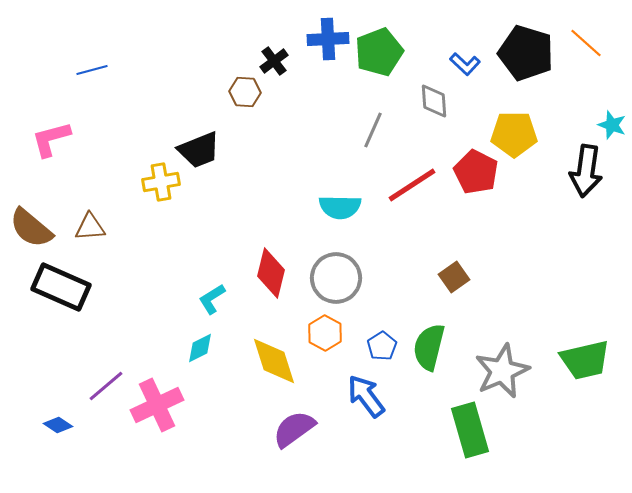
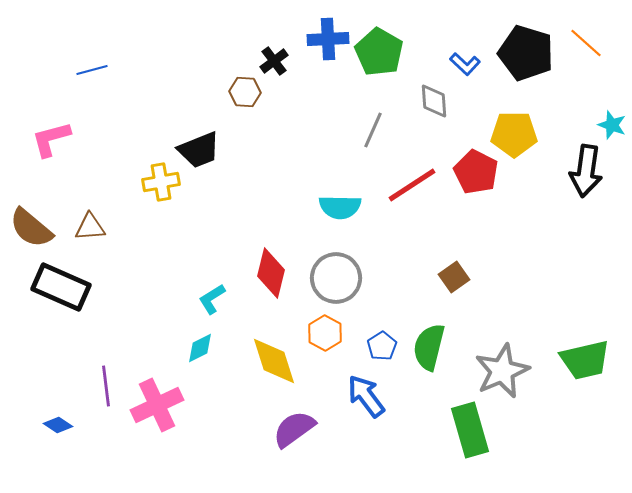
green pentagon: rotated 21 degrees counterclockwise
purple line: rotated 57 degrees counterclockwise
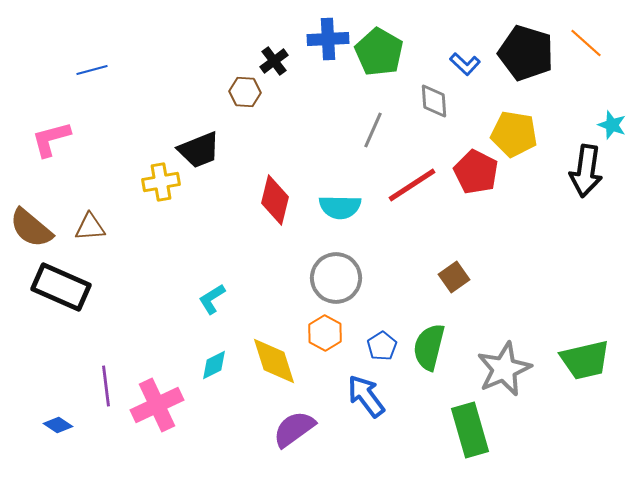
yellow pentagon: rotated 9 degrees clockwise
red diamond: moved 4 px right, 73 px up
cyan diamond: moved 14 px right, 17 px down
gray star: moved 2 px right, 2 px up
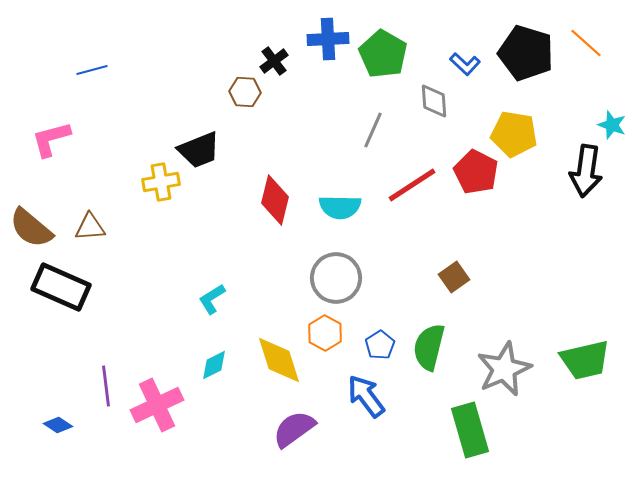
green pentagon: moved 4 px right, 2 px down
blue pentagon: moved 2 px left, 1 px up
yellow diamond: moved 5 px right, 1 px up
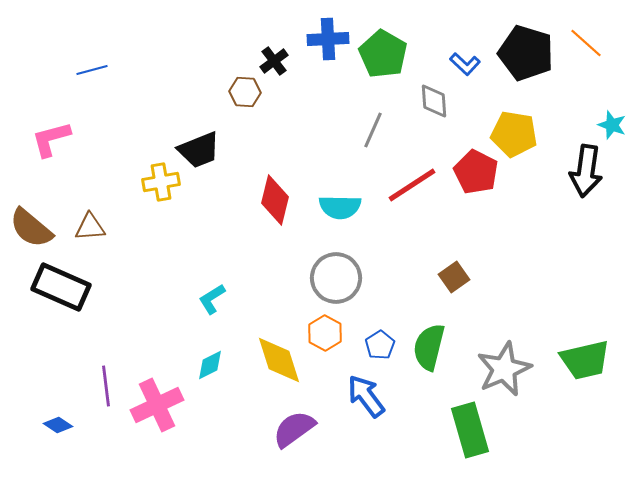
cyan diamond: moved 4 px left
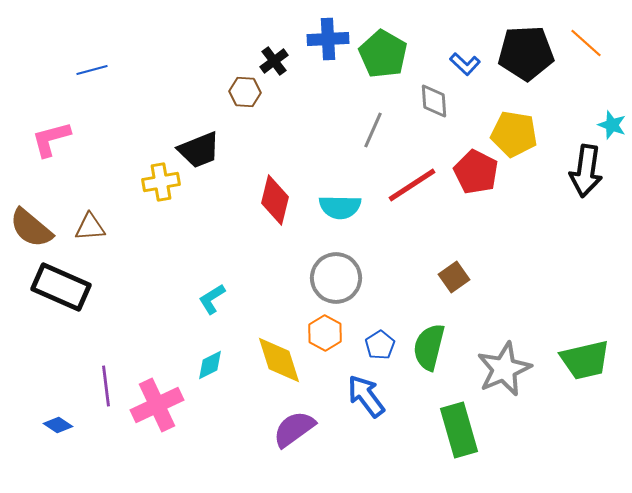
black pentagon: rotated 20 degrees counterclockwise
green rectangle: moved 11 px left
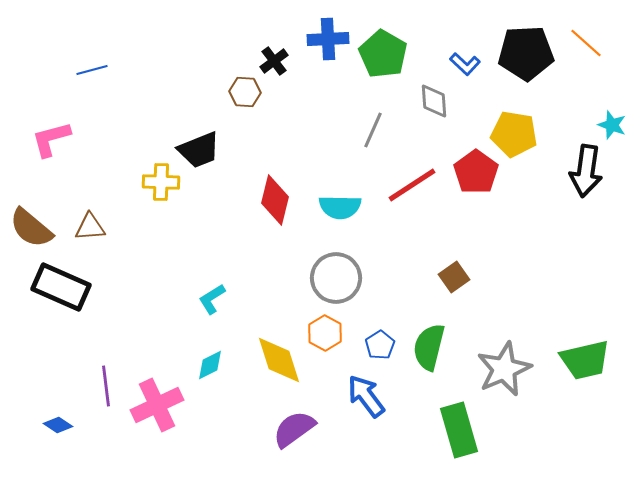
red pentagon: rotated 9 degrees clockwise
yellow cross: rotated 12 degrees clockwise
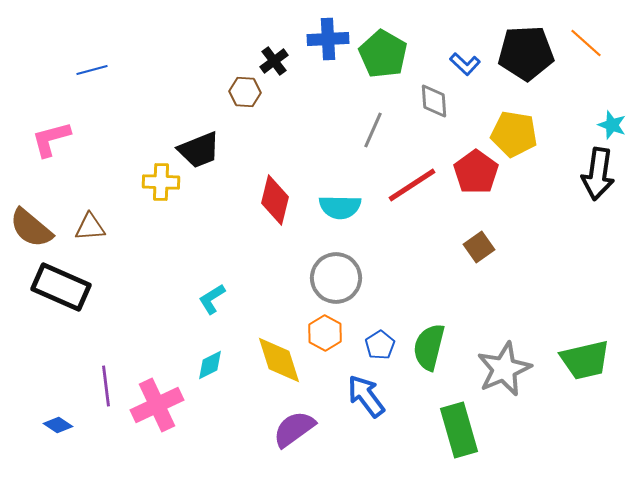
black arrow: moved 12 px right, 3 px down
brown square: moved 25 px right, 30 px up
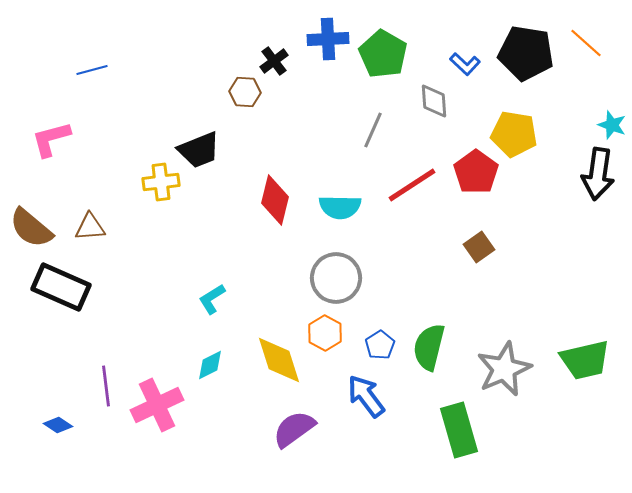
black pentagon: rotated 12 degrees clockwise
yellow cross: rotated 9 degrees counterclockwise
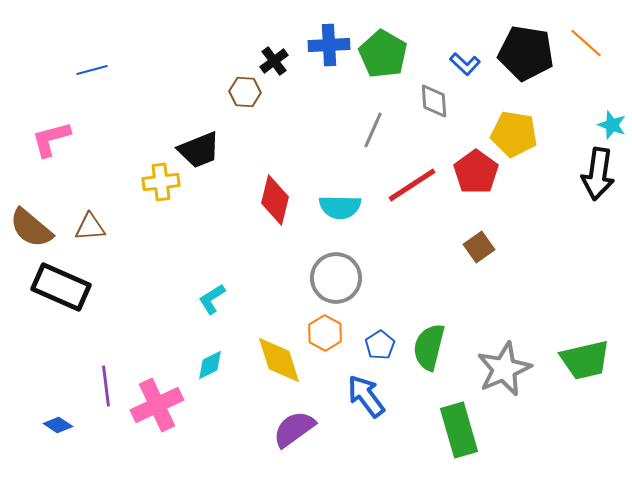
blue cross: moved 1 px right, 6 px down
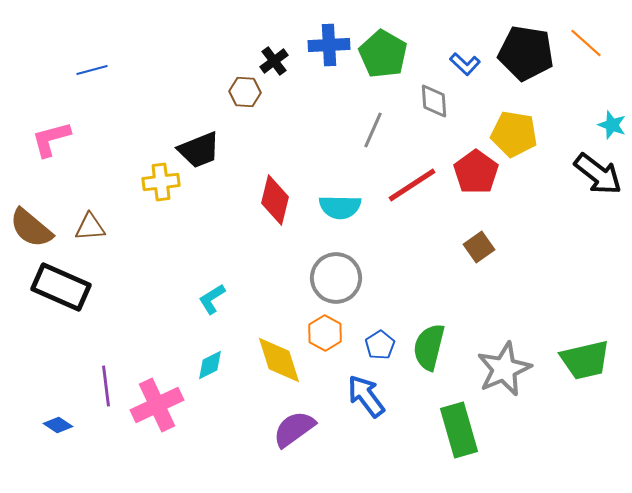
black arrow: rotated 60 degrees counterclockwise
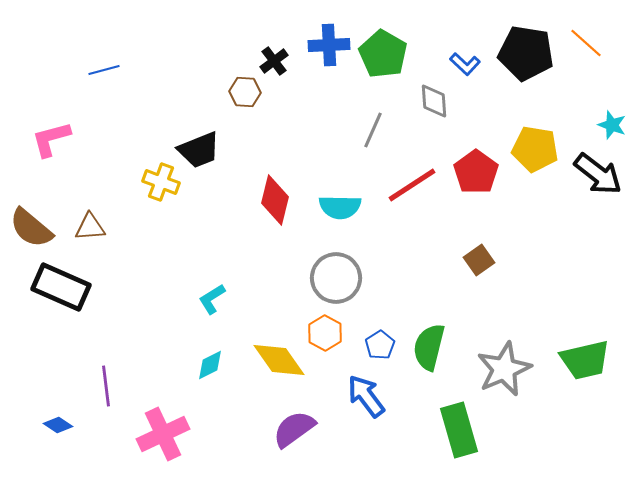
blue line: moved 12 px right
yellow pentagon: moved 21 px right, 15 px down
yellow cross: rotated 27 degrees clockwise
brown square: moved 13 px down
yellow diamond: rotated 18 degrees counterclockwise
pink cross: moved 6 px right, 29 px down
